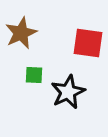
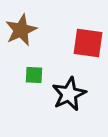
brown star: moved 3 px up
black star: moved 1 px right, 2 px down
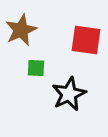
red square: moved 2 px left, 3 px up
green square: moved 2 px right, 7 px up
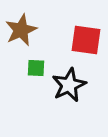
black star: moved 9 px up
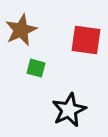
green square: rotated 12 degrees clockwise
black star: moved 25 px down
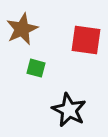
brown star: moved 1 px right, 1 px up
black star: rotated 20 degrees counterclockwise
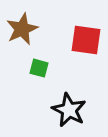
green square: moved 3 px right
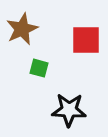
red square: rotated 8 degrees counterclockwise
black star: rotated 24 degrees counterclockwise
